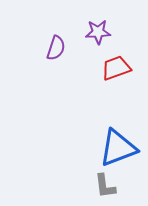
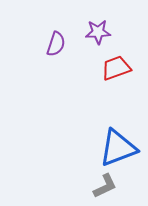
purple semicircle: moved 4 px up
gray L-shape: rotated 108 degrees counterclockwise
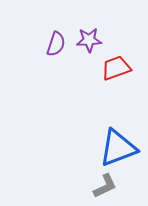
purple star: moved 9 px left, 8 px down
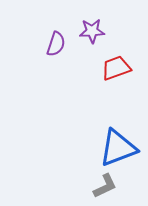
purple star: moved 3 px right, 9 px up
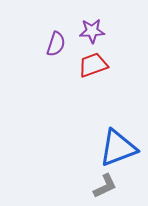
red trapezoid: moved 23 px left, 3 px up
